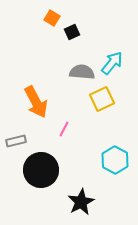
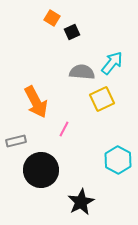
cyan hexagon: moved 3 px right
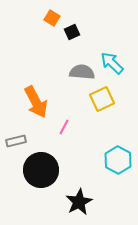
cyan arrow: rotated 85 degrees counterclockwise
pink line: moved 2 px up
black star: moved 2 px left
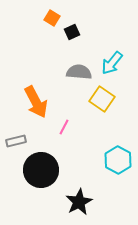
cyan arrow: rotated 95 degrees counterclockwise
gray semicircle: moved 3 px left
yellow square: rotated 30 degrees counterclockwise
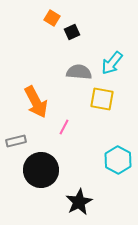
yellow square: rotated 25 degrees counterclockwise
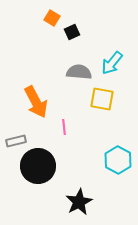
pink line: rotated 35 degrees counterclockwise
black circle: moved 3 px left, 4 px up
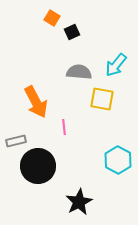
cyan arrow: moved 4 px right, 2 px down
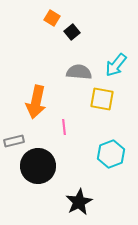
black square: rotated 14 degrees counterclockwise
orange arrow: rotated 40 degrees clockwise
gray rectangle: moved 2 px left
cyan hexagon: moved 7 px left, 6 px up; rotated 12 degrees clockwise
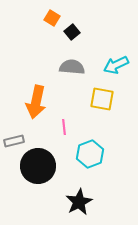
cyan arrow: rotated 25 degrees clockwise
gray semicircle: moved 7 px left, 5 px up
cyan hexagon: moved 21 px left
